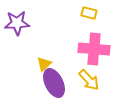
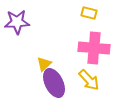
purple star: moved 1 px up
pink cross: moved 1 px up
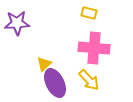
purple star: moved 1 px down
purple ellipse: moved 1 px right
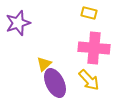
purple star: moved 1 px right; rotated 15 degrees counterclockwise
